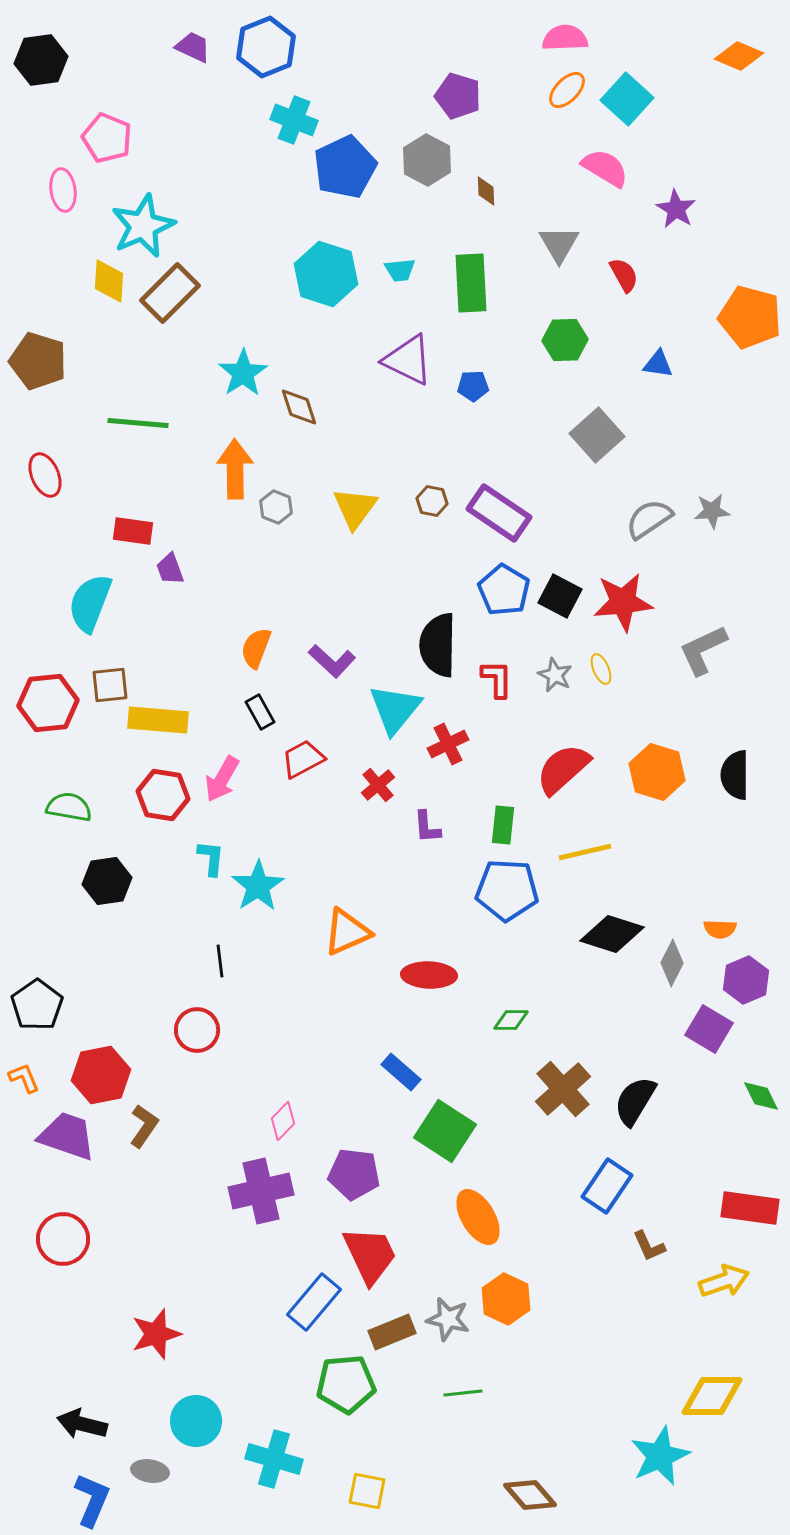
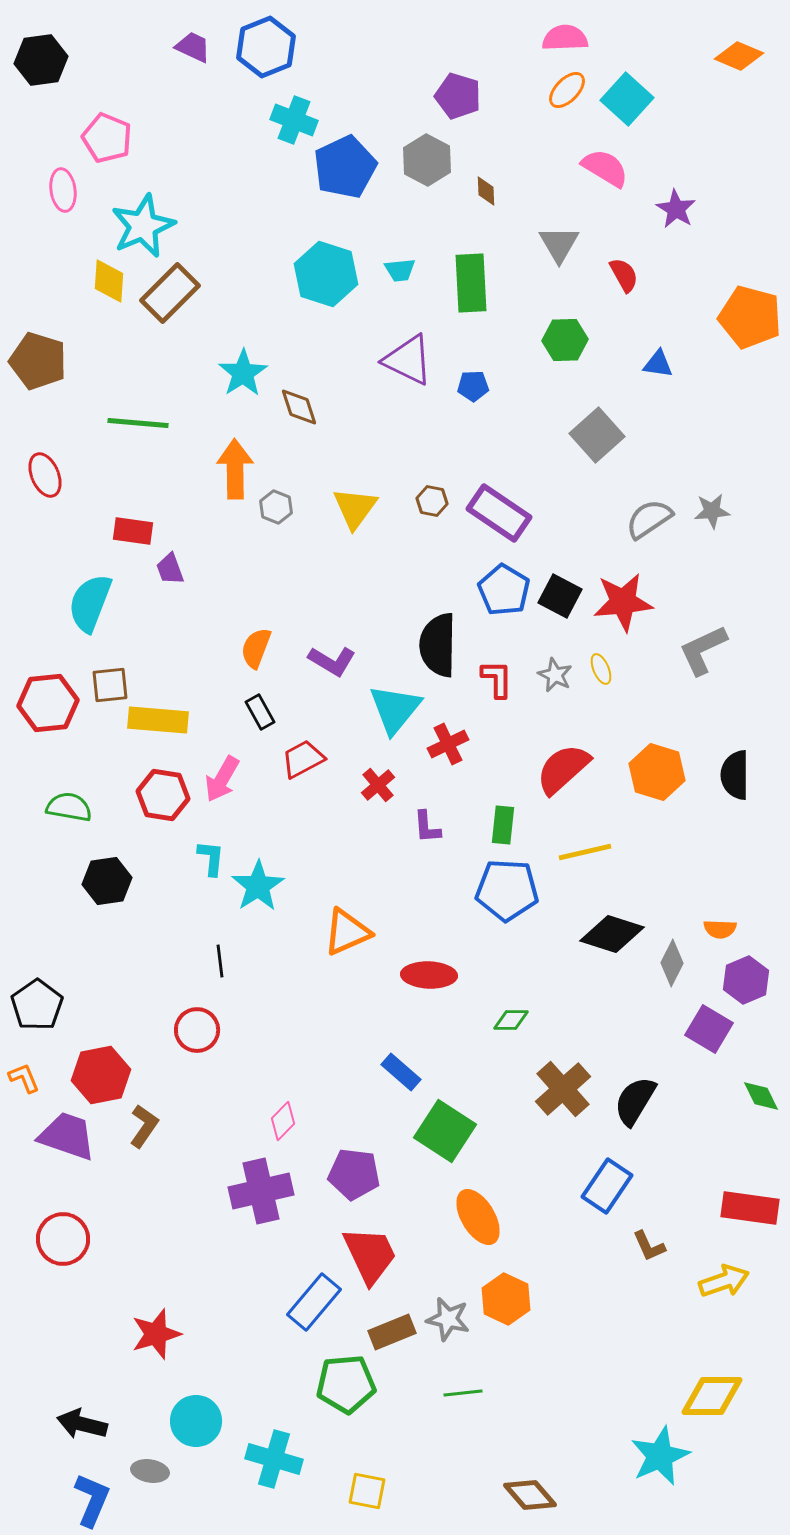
purple L-shape at (332, 661): rotated 12 degrees counterclockwise
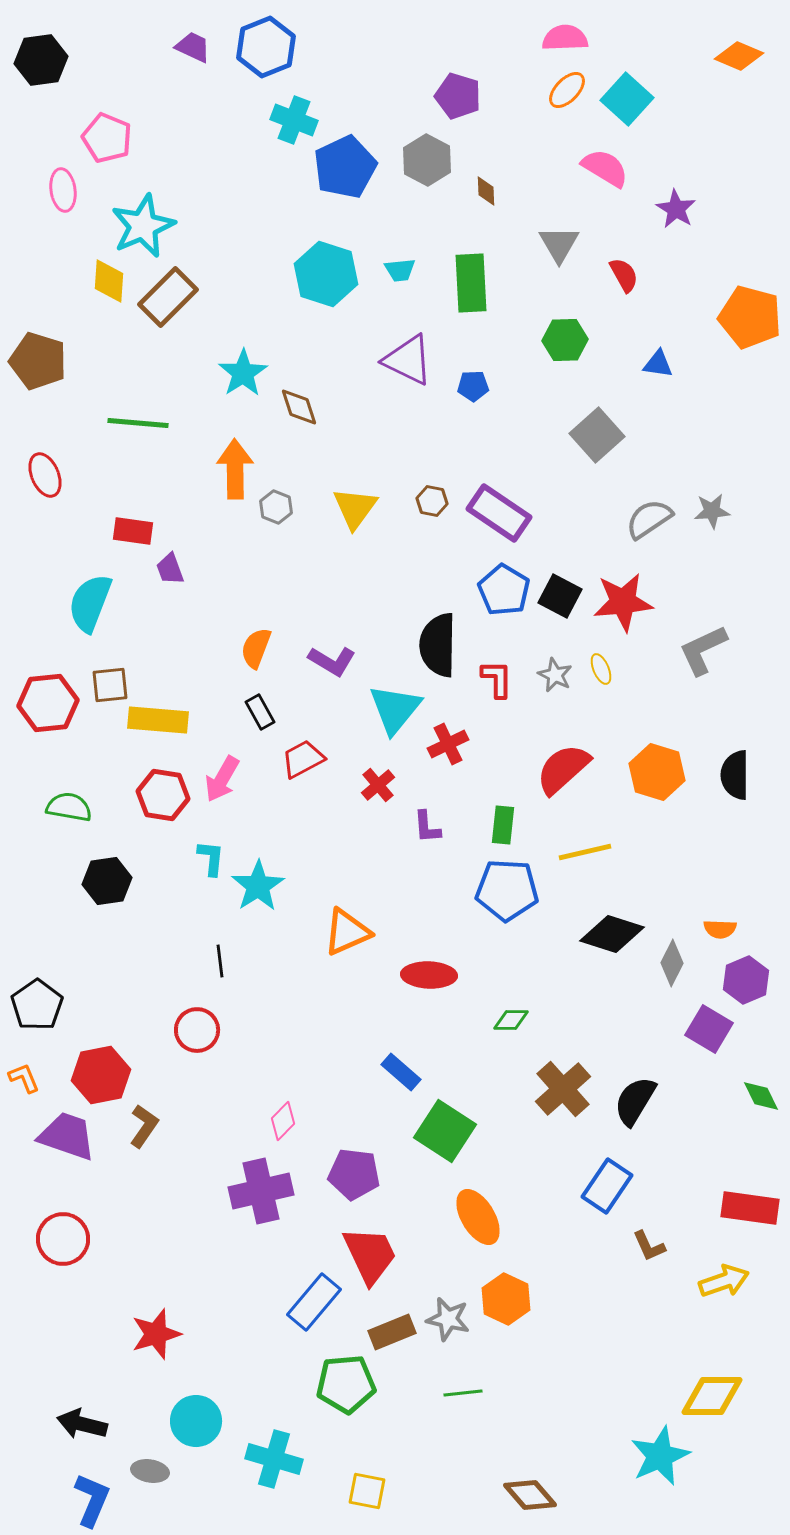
brown rectangle at (170, 293): moved 2 px left, 4 px down
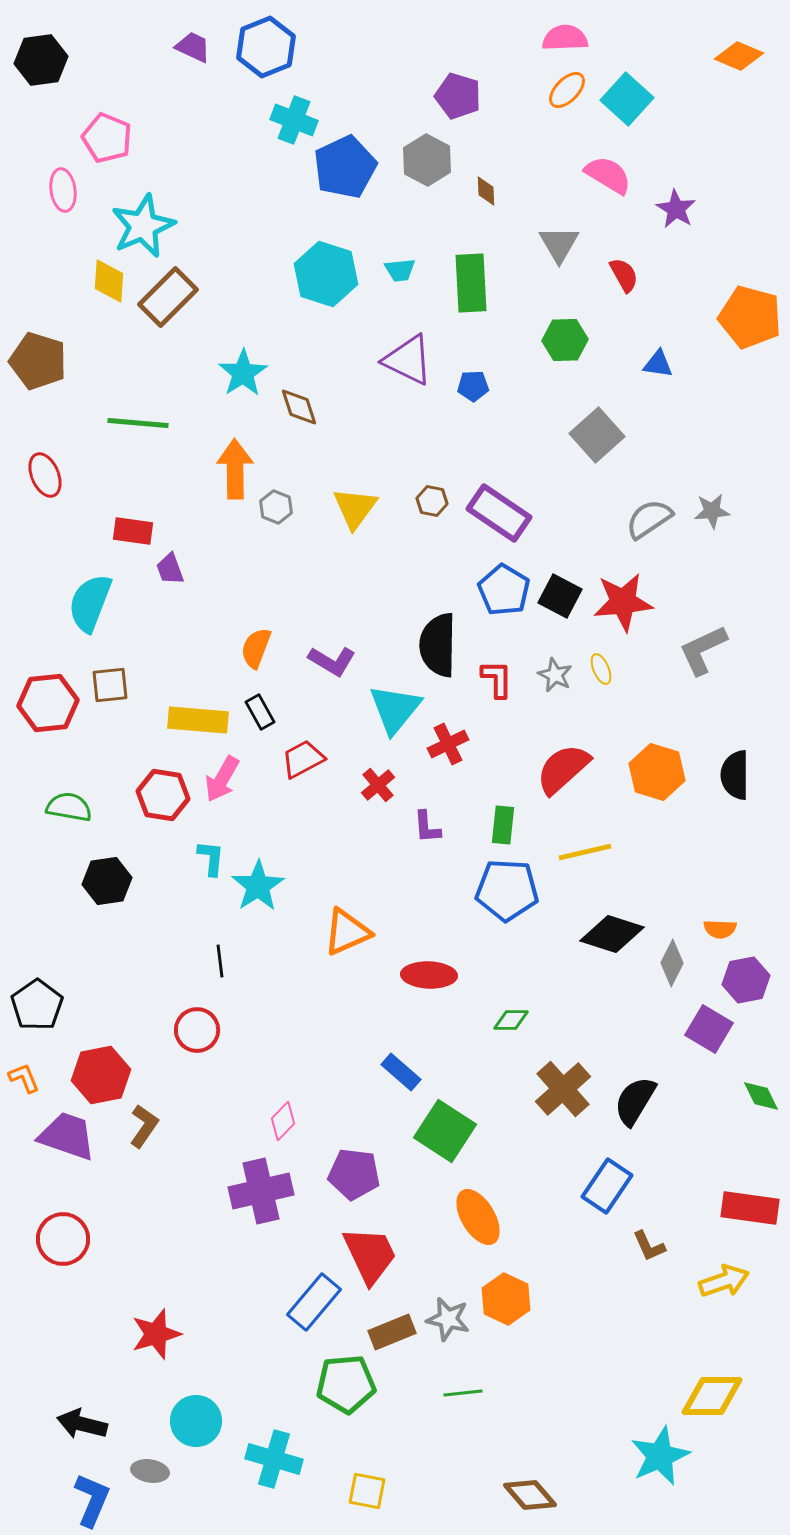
pink semicircle at (605, 168): moved 3 px right, 7 px down
yellow rectangle at (158, 720): moved 40 px right
purple hexagon at (746, 980): rotated 12 degrees clockwise
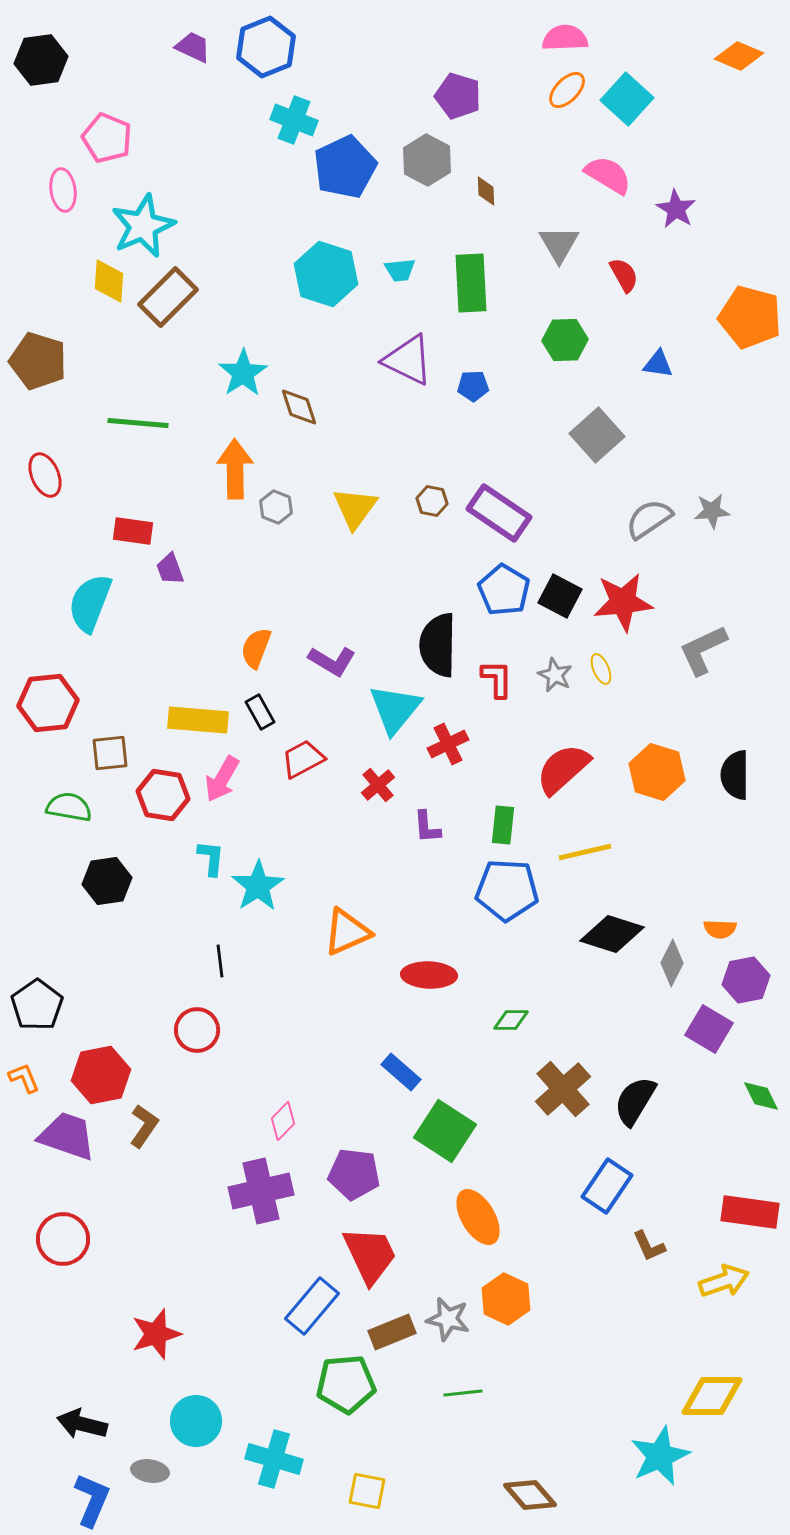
brown square at (110, 685): moved 68 px down
red rectangle at (750, 1208): moved 4 px down
blue rectangle at (314, 1302): moved 2 px left, 4 px down
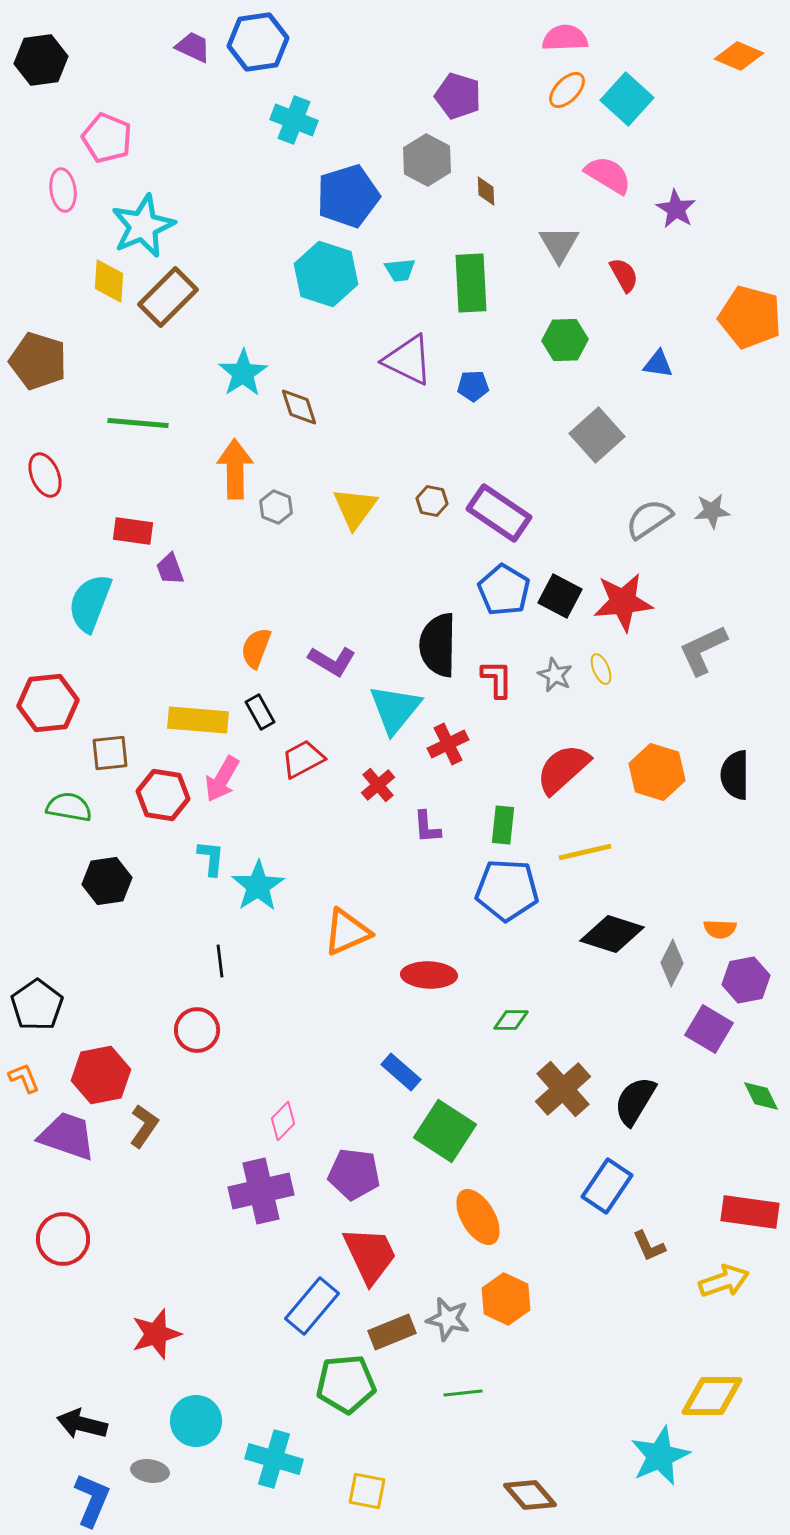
blue hexagon at (266, 47): moved 8 px left, 5 px up; rotated 14 degrees clockwise
blue pentagon at (345, 167): moved 3 px right, 29 px down; rotated 8 degrees clockwise
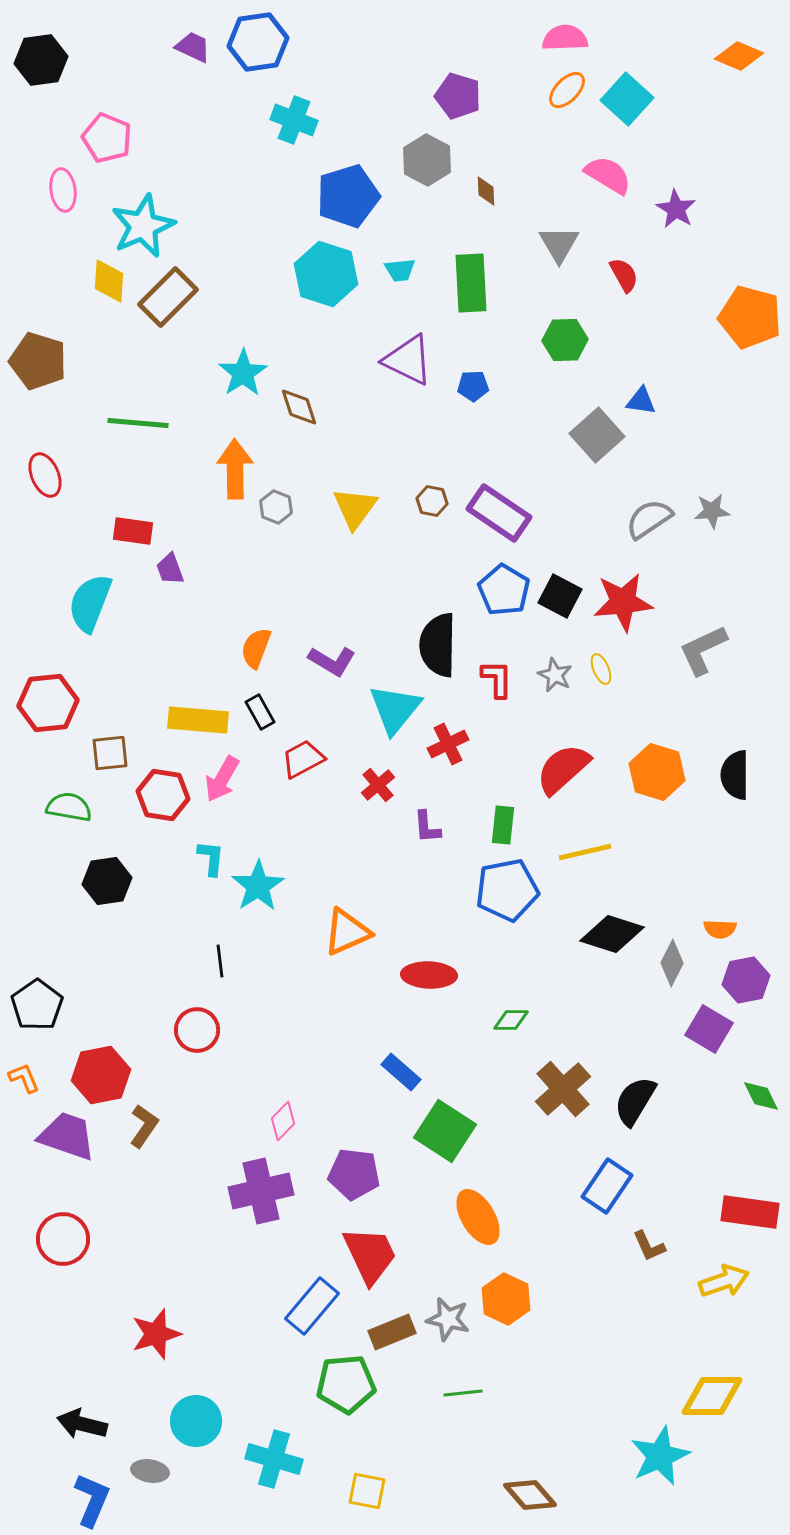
blue triangle at (658, 364): moved 17 px left, 37 px down
blue pentagon at (507, 890): rotated 14 degrees counterclockwise
